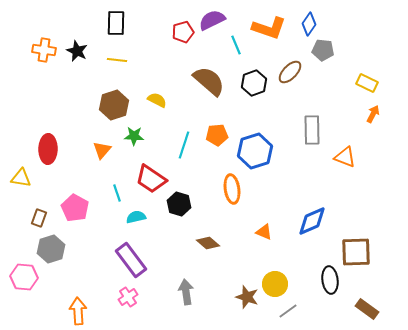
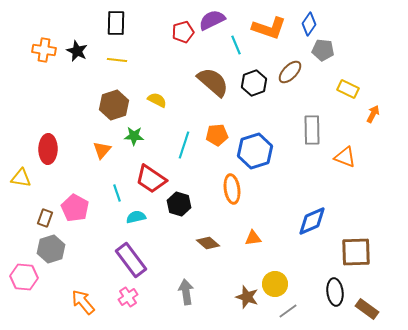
brown semicircle at (209, 81): moved 4 px right, 1 px down
yellow rectangle at (367, 83): moved 19 px left, 6 px down
brown rectangle at (39, 218): moved 6 px right
orange triangle at (264, 232): moved 11 px left, 6 px down; rotated 30 degrees counterclockwise
black ellipse at (330, 280): moved 5 px right, 12 px down
orange arrow at (78, 311): moved 5 px right, 9 px up; rotated 36 degrees counterclockwise
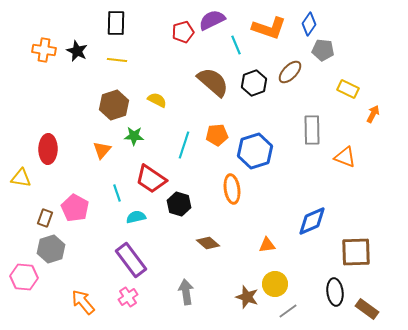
orange triangle at (253, 238): moved 14 px right, 7 px down
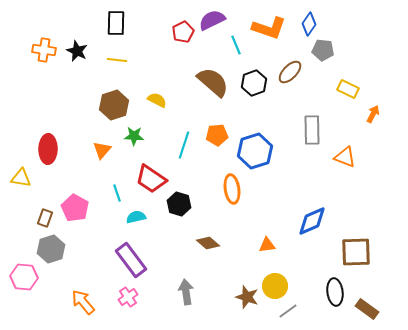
red pentagon at (183, 32): rotated 10 degrees counterclockwise
yellow circle at (275, 284): moved 2 px down
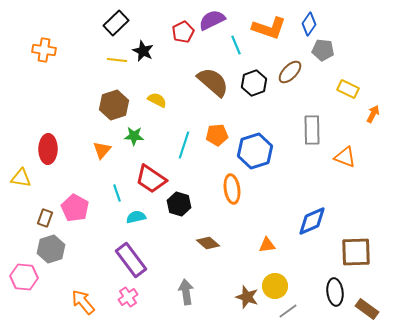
black rectangle at (116, 23): rotated 45 degrees clockwise
black star at (77, 51): moved 66 px right
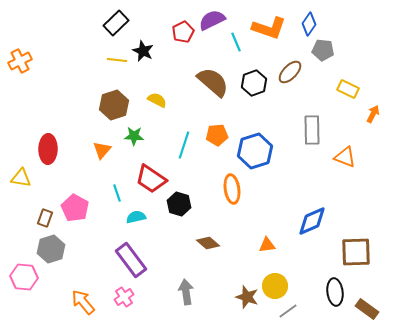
cyan line at (236, 45): moved 3 px up
orange cross at (44, 50): moved 24 px left, 11 px down; rotated 35 degrees counterclockwise
pink cross at (128, 297): moved 4 px left
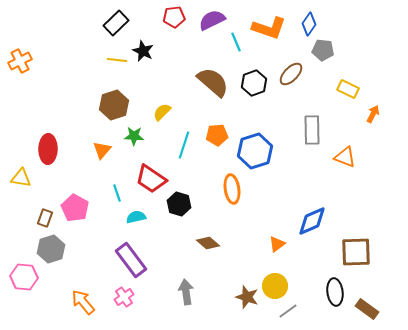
red pentagon at (183, 32): moved 9 px left, 15 px up; rotated 20 degrees clockwise
brown ellipse at (290, 72): moved 1 px right, 2 px down
yellow semicircle at (157, 100): moved 5 px right, 12 px down; rotated 72 degrees counterclockwise
orange triangle at (267, 245): moved 10 px right, 1 px up; rotated 30 degrees counterclockwise
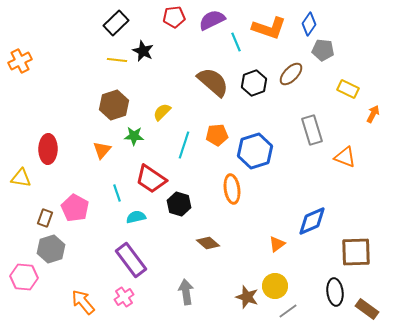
gray rectangle at (312, 130): rotated 16 degrees counterclockwise
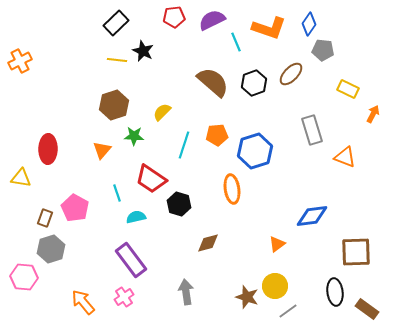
blue diamond at (312, 221): moved 5 px up; rotated 16 degrees clockwise
brown diamond at (208, 243): rotated 55 degrees counterclockwise
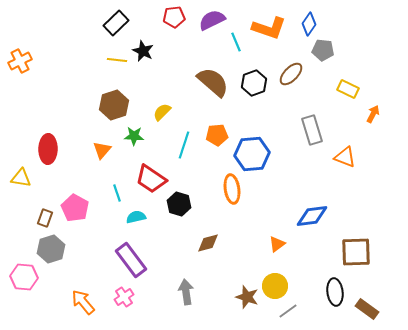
blue hexagon at (255, 151): moved 3 px left, 3 px down; rotated 12 degrees clockwise
